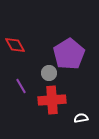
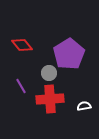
red diamond: moved 7 px right; rotated 10 degrees counterclockwise
red cross: moved 2 px left, 1 px up
white semicircle: moved 3 px right, 12 px up
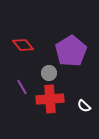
red diamond: moved 1 px right
purple pentagon: moved 2 px right, 3 px up
purple line: moved 1 px right, 1 px down
white semicircle: rotated 128 degrees counterclockwise
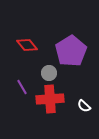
red diamond: moved 4 px right
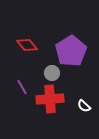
gray circle: moved 3 px right
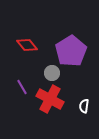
red cross: rotated 32 degrees clockwise
white semicircle: rotated 56 degrees clockwise
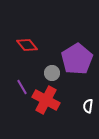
purple pentagon: moved 6 px right, 8 px down
red cross: moved 4 px left, 1 px down
white semicircle: moved 4 px right
